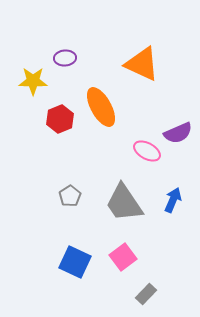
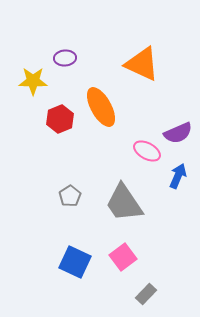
blue arrow: moved 5 px right, 24 px up
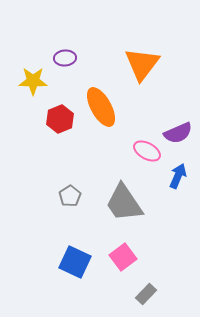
orange triangle: rotated 42 degrees clockwise
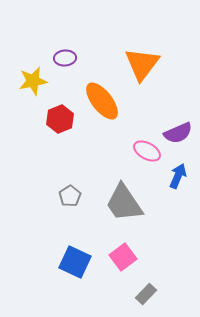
yellow star: rotated 12 degrees counterclockwise
orange ellipse: moved 1 px right, 6 px up; rotated 9 degrees counterclockwise
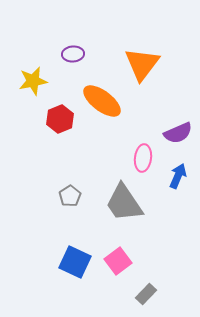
purple ellipse: moved 8 px right, 4 px up
orange ellipse: rotated 15 degrees counterclockwise
pink ellipse: moved 4 px left, 7 px down; rotated 68 degrees clockwise
pink square: moved 5 px left, 4 px down
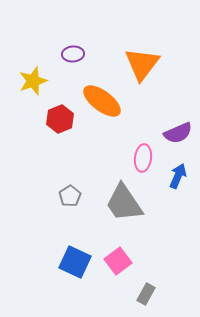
yellow star: rotated 8 degrees counterclockwise
gray rectangle: rotated 15 degrees counterclockwise
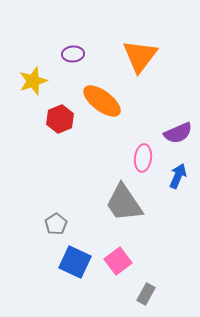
orange triangle: moved 2 px left, 8 px up
gray pentagon: moved 14 px left, 28 px down
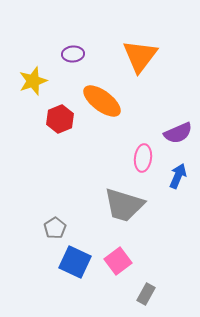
gray trapezoid: moved 2 px down; rotated 39 degrees counterclockwise
gray pentagon: moved 1 px left, 4 px down
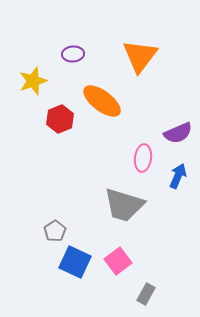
gray pentagon: moved 3 px down
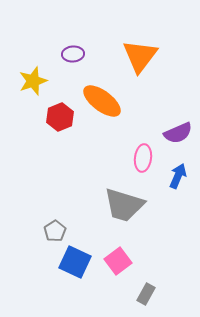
red hexagon: moved 2 px up
